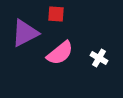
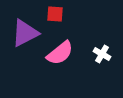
red square: moved 1 px left
white cross: moved 3 px right, 4 px up
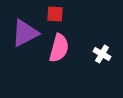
pink semicircle: moved 1 px left, 5 px up; rotated 36 degrees counterclockwise
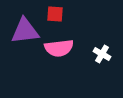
purple triangle: moved 2 px up; rotated 20 degrees clockwise
pink semicircle: rotated 68 degrees clockwise
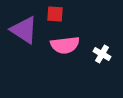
purple triangle: moved 1 px left, 1 px up; rotated 40 degrees clockwise
pink semicircle: moved 6 px right, 3 px up
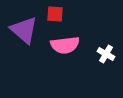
purple triangle: rotated 8 degrees clockwise
white cross: moved 4 px right
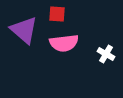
red square: moved 2 px right
pink semicircle: moved 1 px left, 2 px up
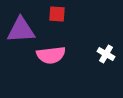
purple triangle: moved 3 px left; rotated 44 degrees counterclockwise
pink semicircle: moved 13 px left, 12 px down
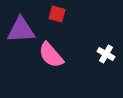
red square: rotated 12 degrees clockwise
pink semicircle: rotated 56 degrees clockwise
